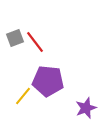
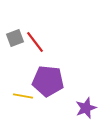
yellow line: rotated 60 degrees clockwise
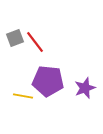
purple star: moved 1 px left, 20 px up
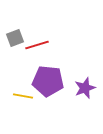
red line: moved 2 px right, 3 px down; rotated 70 degrees counterclockwise
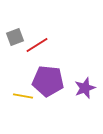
gray square: moved 1 px up
red line: rotated 15 degrees counterclockwise
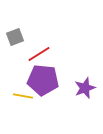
red line: moved 2 px right, 9 px down
purple pentagon: moved 5 px left, 1 px up
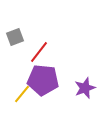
red line: moved 2 px up; rotated 20 degrees counterclockwise
yellow line: moved 1 px left, 2 px up; rotated 60 degrees counterclockwise
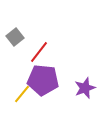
gray square: rotated 18 degrees counterclockwise
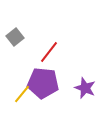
red line: moved 10 px right
purple pentagon: moved 3 px down
purple star: rotated 30 degrees counterclockwise
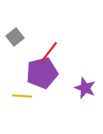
purple pentagon: moved 1 px left, 10 px up; rotated 20 degrees counterclockwise
yellow line: moved 2 px down; rotated 54 degrees clockwise
